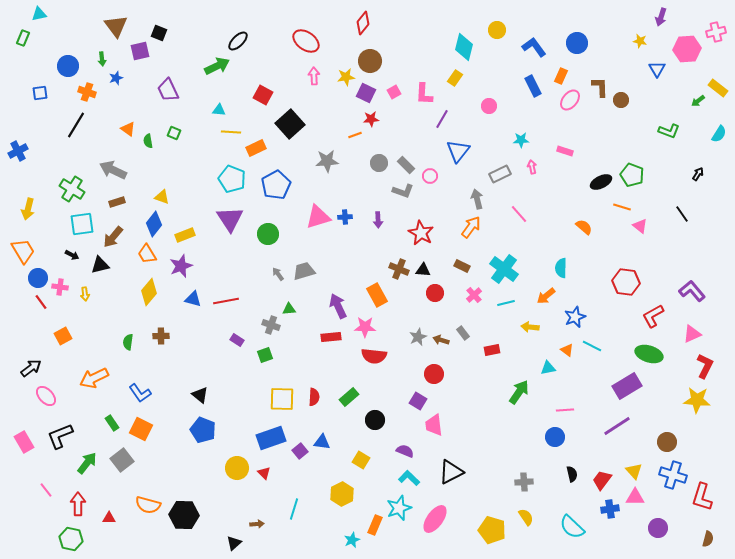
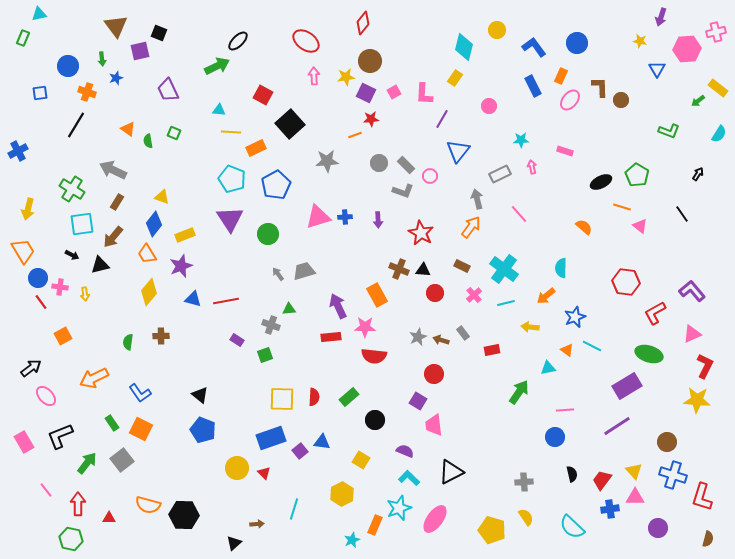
green pentagon at (632, 175): moved 5 px right; rotated 10 degrees clockwise
brown rectangle at (117, 202): rotated 42 degrees counterclockwise
red L-shape at (653, 316): moved 2 px right, 3 px up
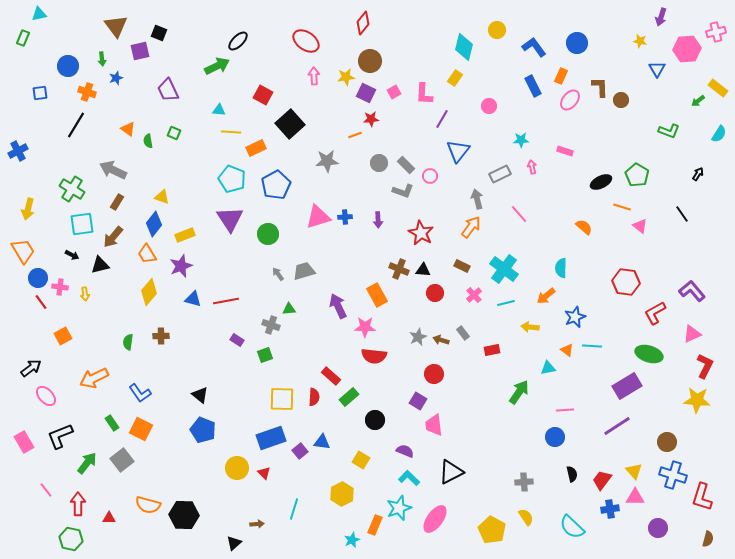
red rectangle at (331, 337): moved 39 px down; rotated 48 degrees clockwise
cyan line at (592, 346): rotated 24 degrees counterclockwise
yellow pentagon at (492, 530): rotated 12 degrees clockwise
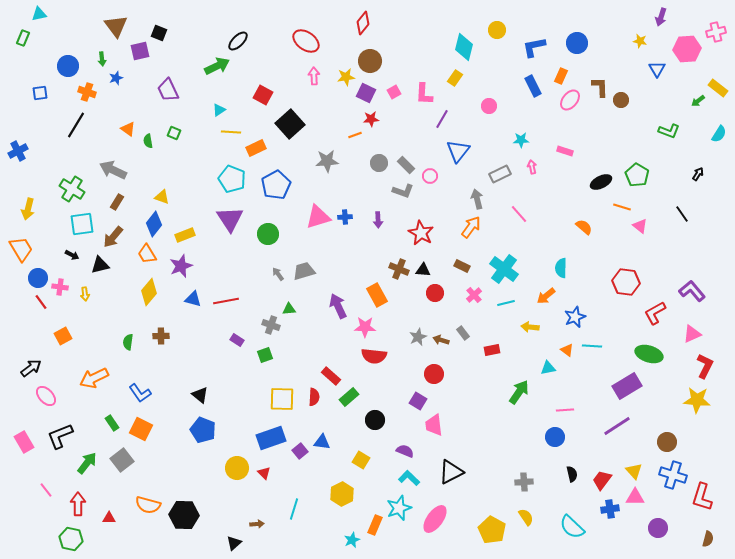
blue L-shape at (534, 47): rotated 65 degrees counterclockwise
cyan triangle at (219, 110): rotated 40 degrees counterclockwise
orange trapezoid at (23, 251): moved 2 px left, 2 px up
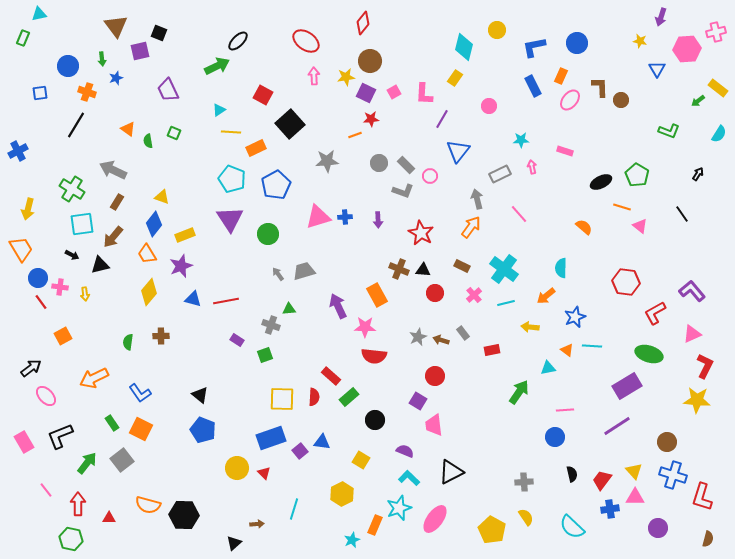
red circle at (434, 374): moved 1 px right, 2 px down
